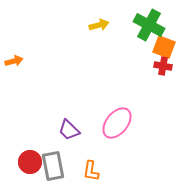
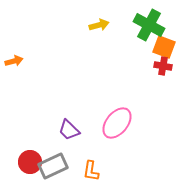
gray rectangle: rotated 76 degrees clockwise
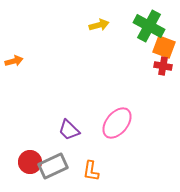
green cross: moved 1 px down
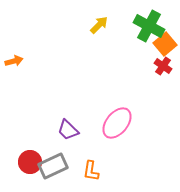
yellow arrow: rotated 30 degrees counterclockwise
orange square: moved 1 px right, 3 px up; rotated 30 degrees clockwise
red cross: rotated 24 degrees clockwise
purple trapezoid: moved 1 px left
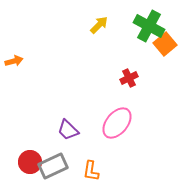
red cross: moved 34 px left, 12 px down; rotated 30 degrees clockwise
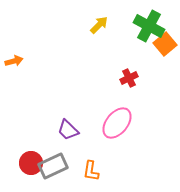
red circle: moved 1 px right, 1 px down
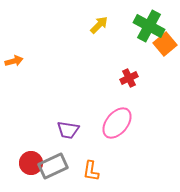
purple trapezoid: rotated 35 degrees counterclockwise
